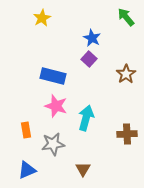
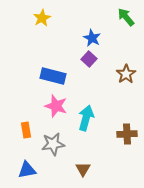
blue triangle: rotated 12 degrees clockwise
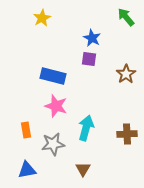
purple square: rotated 35 degrees counterclockwise
cyan arrow: moved 10 px down
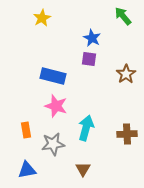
green arrow: moved 3 px left, 1 px up
